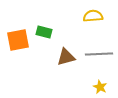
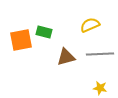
yellow semicircle: moved 3 px left, 9 px down; rotated 18 degrees counterclockwise
orange square: moved 3 px right
gray line: moved 1 px right
yellow star: moved 1 px down; rotated 16 degrees counterclockwise
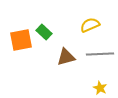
green rectangle: rotated 28 degrees clockwise
yellow star: rotated 16 degrees clockwise
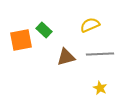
green rectangle: moved 2 px up
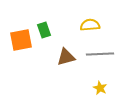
yellow semicircle: rotated 18 degrees clockwise
green rectangle: rotated 28 degrees clockwise
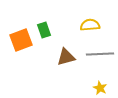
orange square: rotated 10 degrees counterclockwise
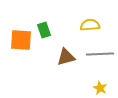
orange square: rotated 25 degrees clockwise
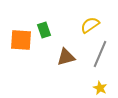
yellow semicircle: rotated 30 degrees counterclockwise
gray line: rotated 64 degrees counterclockwise
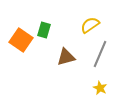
green rectangle: rotated 35 degrees clockwise
orange square: rotated 30 degrees clockwise
